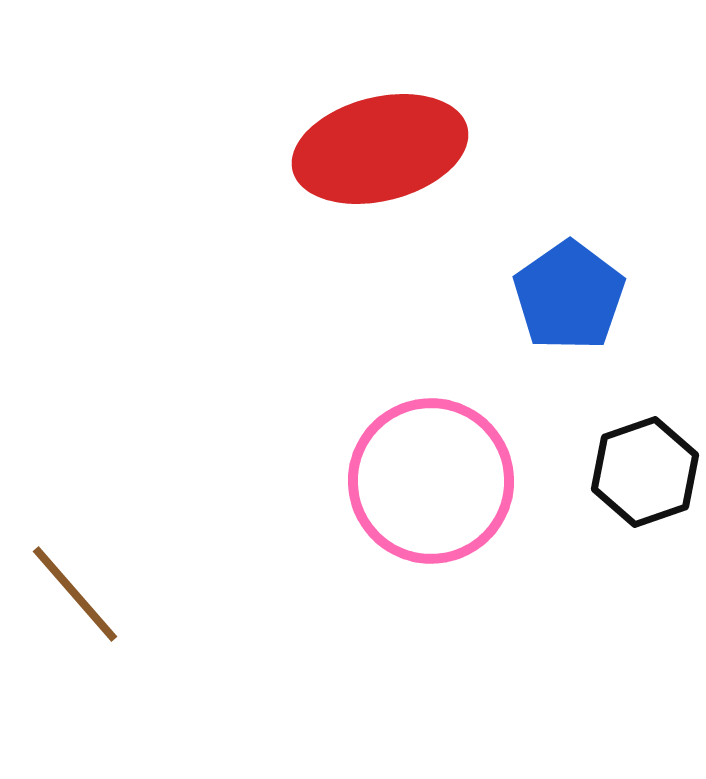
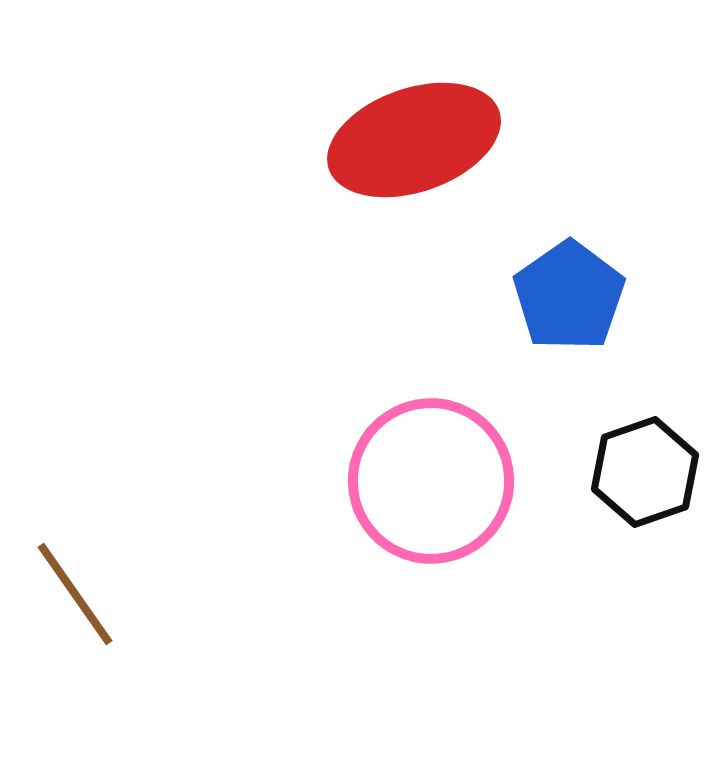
red ellipse: moved 34 px right, 9 px up; rotated 5 degrees counterclockwise
brown line: rotated 6 degrees clockwise
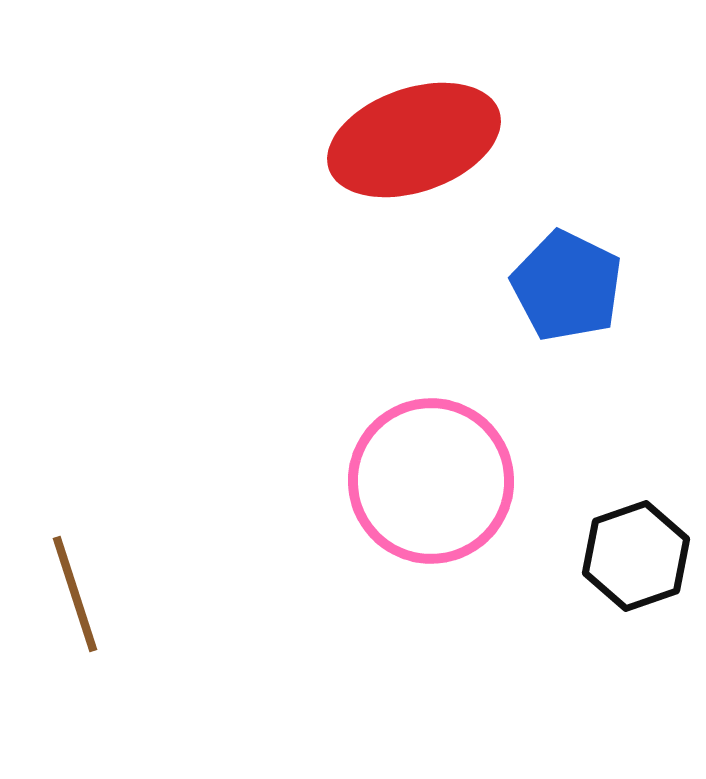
blue pentagon: moved 2 px left, 10 px up; rotated 11 degrees counterclockwise
black hexagon: moved 9 px left, 84 px down
brown line: rotated 17 degrees clockwise
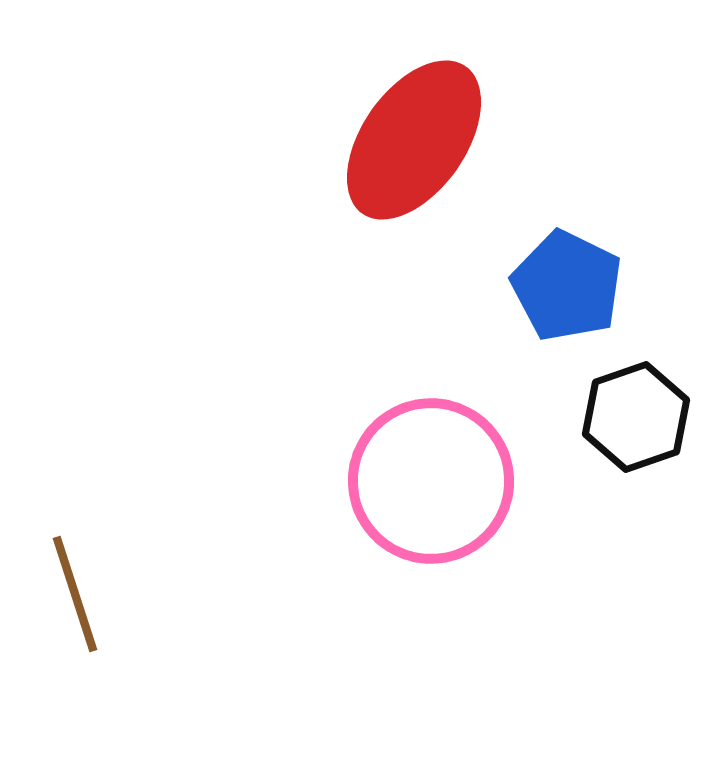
red ellipse: rotated 36 degrees counterclockwise
black hexagon: moved 139 px up
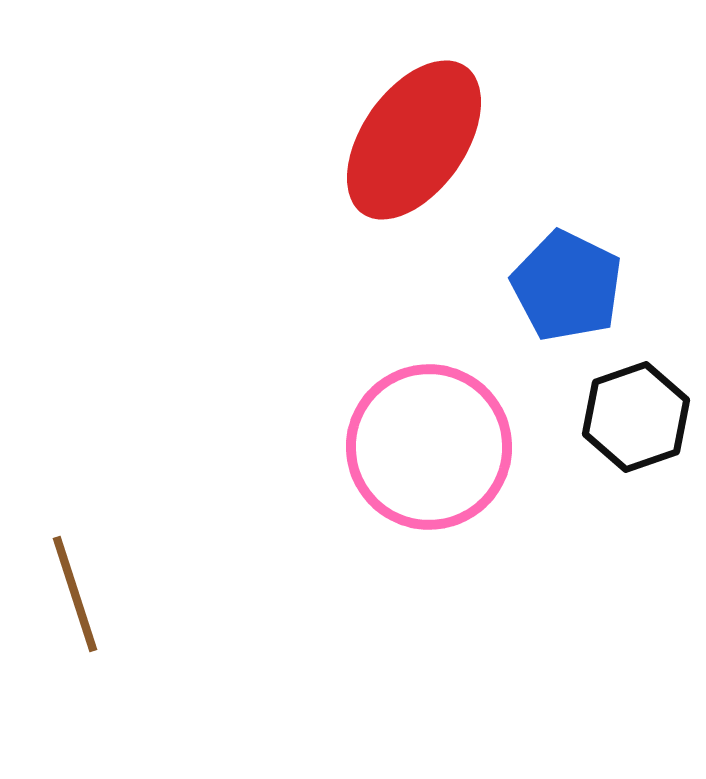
pink circle: moved 2 px left, 34 px up
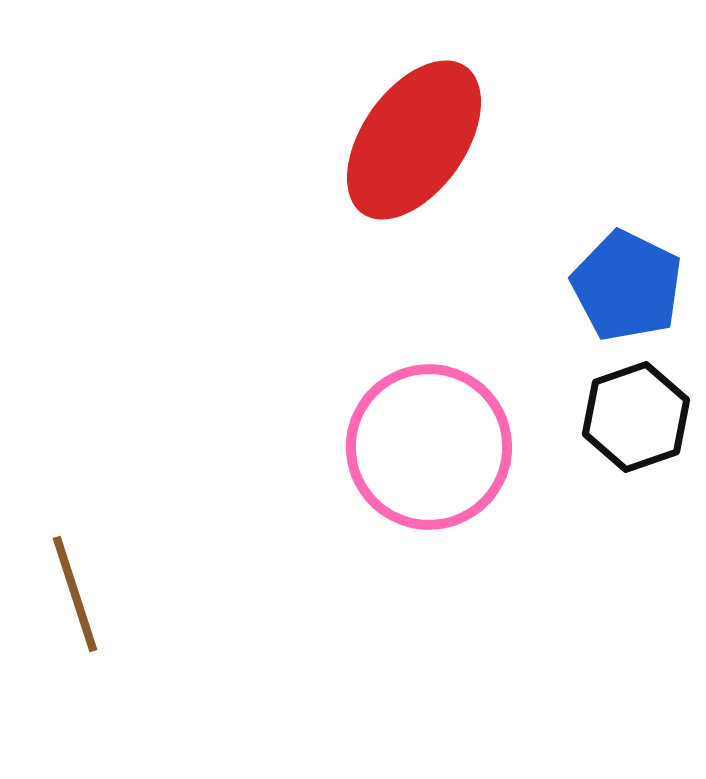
blue pentagon: moved 60 px right
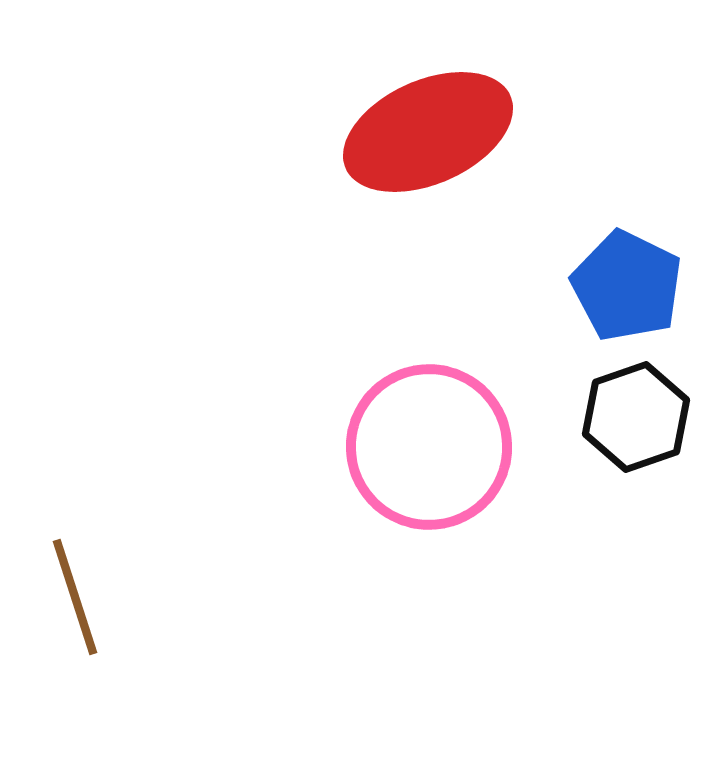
red ellipse: moved 14 px right, 8 px up; rotated 31 degrees clockwise
brown line: moved 3 px down
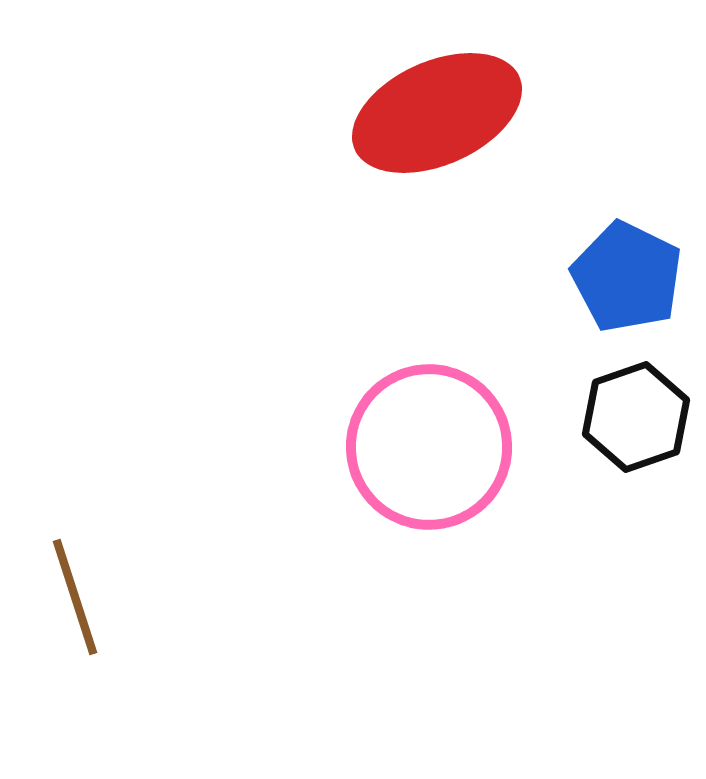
red ellipse: moved 9 px right, 19 px up
blue pentagon: moved 9 px up
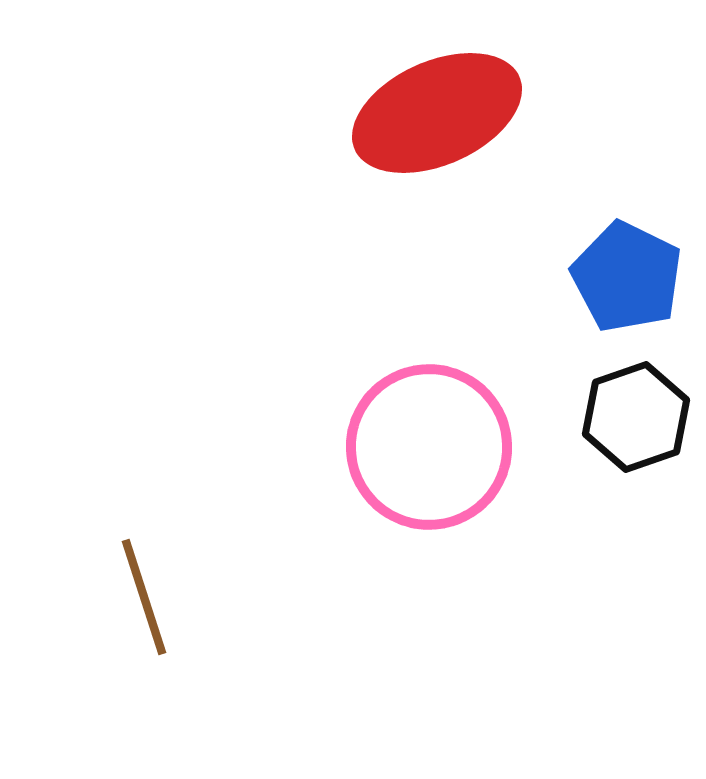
brown line: moved 69 px right
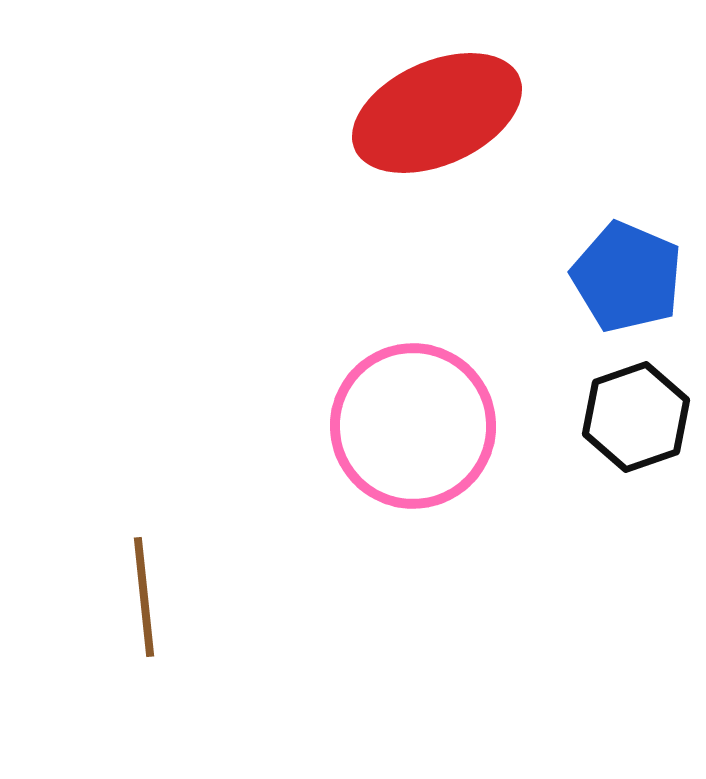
blue pentagon: rotated 3 degrees counterclockwise
pink circle: moved 16 px left, 21 px up
brown line: rotated 12 degrees clockwise
